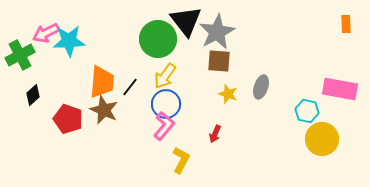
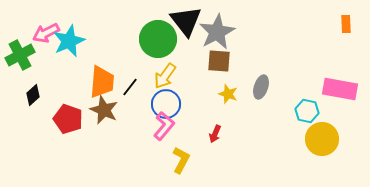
cyan star: rotated 20 degrees counterclockwise
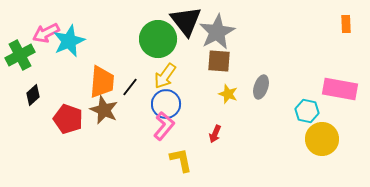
yellow L-shape: rotated 40 degrees counterclockwise
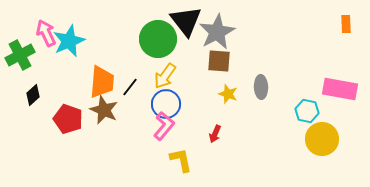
pink arrow: rotated 92 degrees clockwise
gray ellipse: rotated 20 degrees counterclockwise
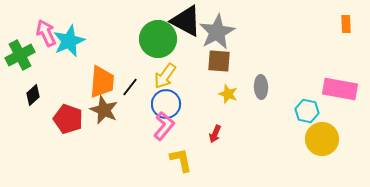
black triangle: rotated 24 degrees counterclockwise
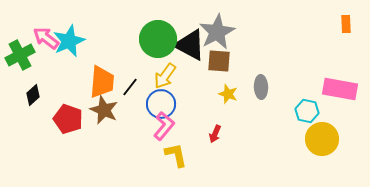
black triangle: moved 4 px right, 24 px down
pink arrow: moved 5 px down; rotated 28 degrees counterclockwise
blue circle: moved 5 px left
yellow L-shape: moved 5 px left, 5 px up
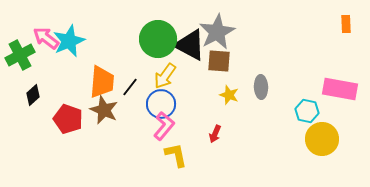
yellow star: moved 1 px right, 1 px down
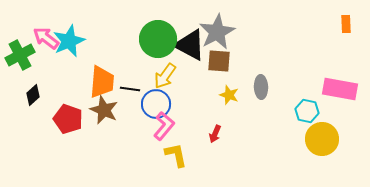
black line: moved 2 px down; rotated 60 degrees clockwise
blue circle: moved 5 px left
